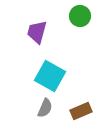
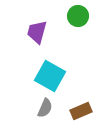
green circle: moved 2 px left
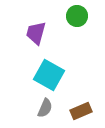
green circle: moved 1 px left
purple trapezoid: moved 1 px left, 1 px down
cyan square: moved 1 px left, 1 px up
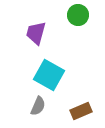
green circle: moved 1 px right, 1 px up
gray semicircle: moved 7 px left, 2 px up
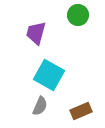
gray semicircle: moved 2 px right
